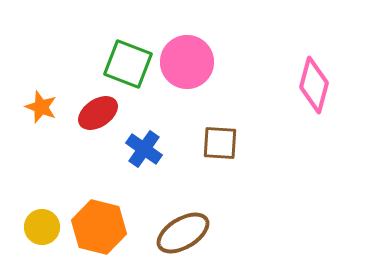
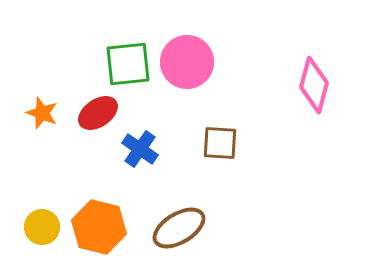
green square: rotated 27 degrees counterclockwise
orange star: moved 1 px right, 6 px down
blue cross: moved 4 px left
brown ellipse: moved 4 px left, 5 px up
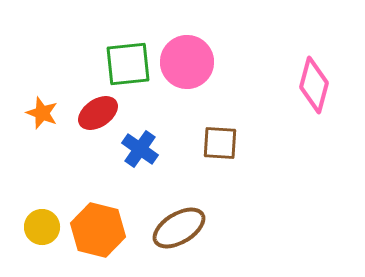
orange hexagon: moved 1 px left, 3 px down
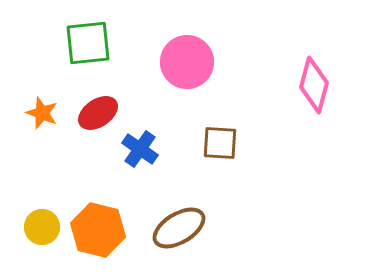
green square: moved 40 px left, 21 px up
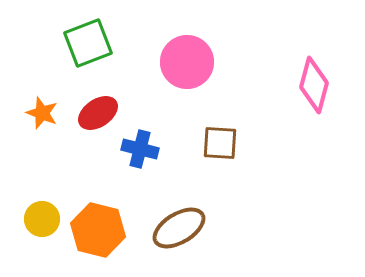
green square: rotated 15 degrees counterclockwise
blue cross: rotated 21 degrees counterclockwise
yellow circle: moved 8 px up
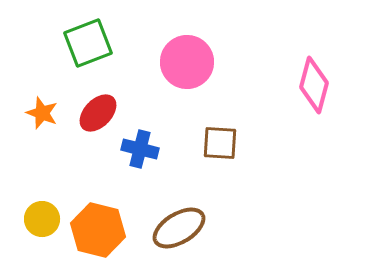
red ellipse: rotated 12 degrees counterclockwise
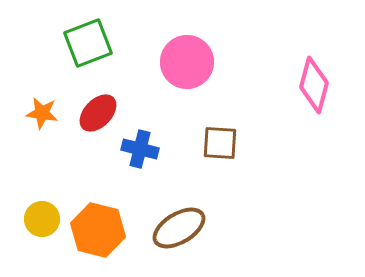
orange star: rotated 12 degrees counterclockwise
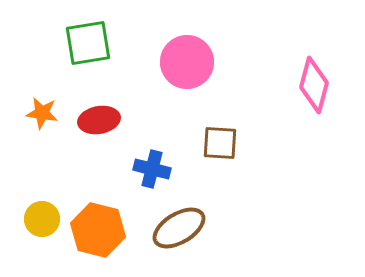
green square: rotated 12 degrees clockwise
red ellipse: moved 1 px right, 7 px down; rotated 36 degrees clockwise
blue cross: moved 12 px right, 20 px down
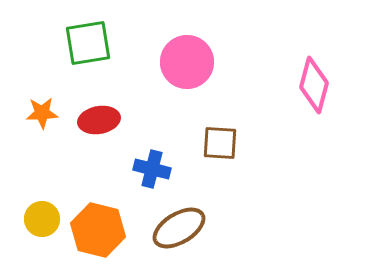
orange star: rotated 12 degrees counterclockwise
